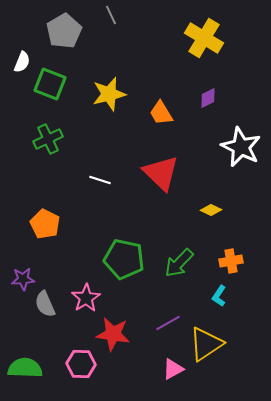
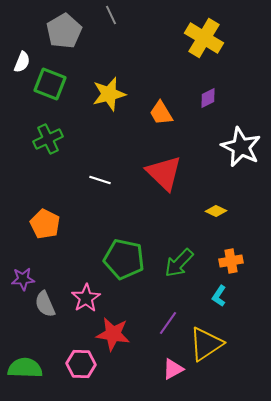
red triangle: moved 3 px right
yellow diamond: moved 5 px right, 1 px down
purple line: rotated 25 degrees counterclockwise
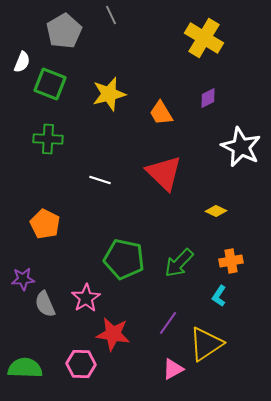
green cross: rotated 28 degrees clockwise
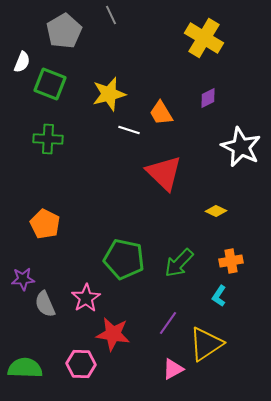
white line: moved 29 px right, 50 px up
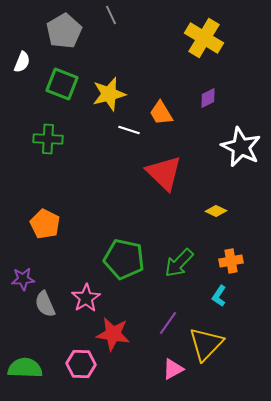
green square: moved 12 px right
yellow triangle: rotated 12 degrees counterclockwise
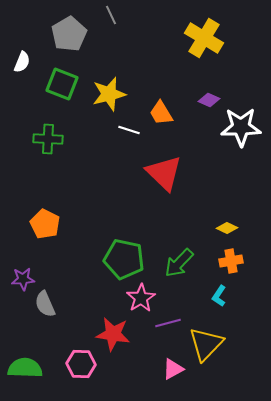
gray pentagon: moved 5 px right, 3 px down
purple diamond: moved 1 px right, 2 px down; rotated 50 degrees clockwise
white star: moved 20 px up; rotated 27 degrees counterclockwise
yellow diamond: moved 11 px right, 17 px down
pink star: moved 55 px right
purple line: rotated 40 degrees clockwise
